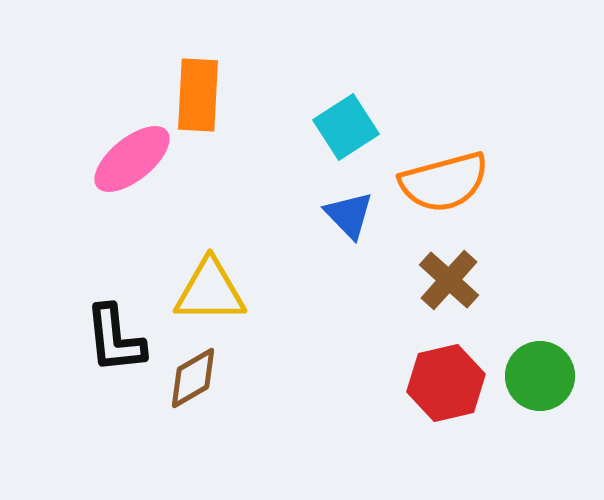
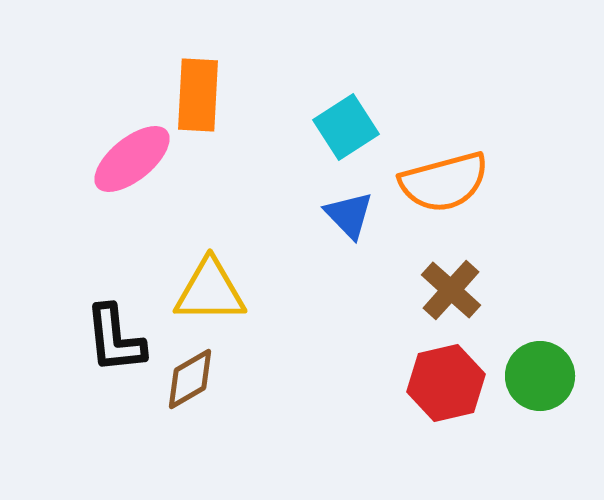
brown cross: moved 2 px right, 10 px down
brown diamond: moved 3 px left, 1 px down
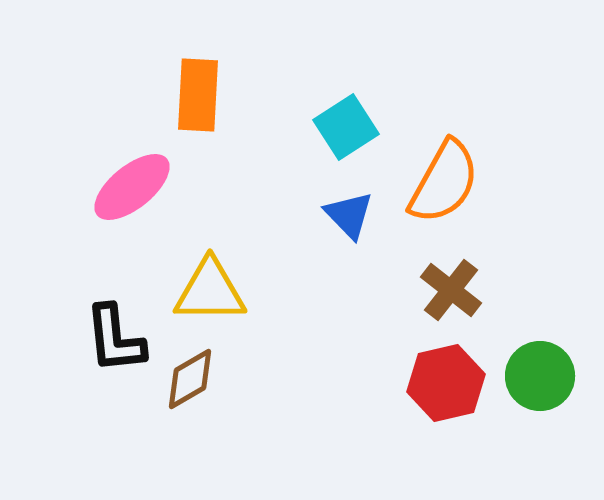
pink ellipse: moved 28 px down
orange semicircle: rotated 46 degrees counterclockwise
brown cross: rotated 4 degrees counterclockwise
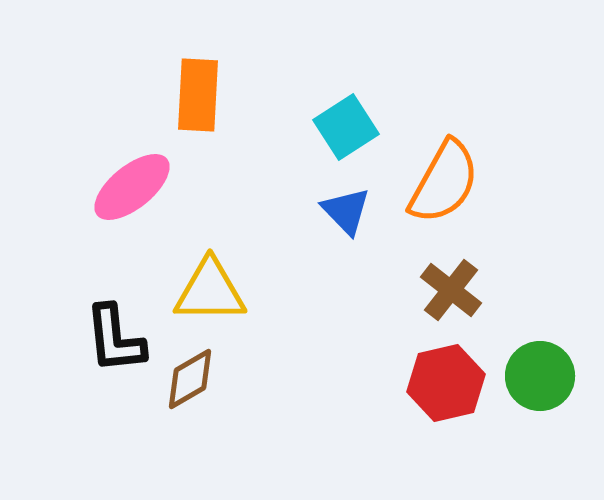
blue triangle: moved 3 px left, 4 px up
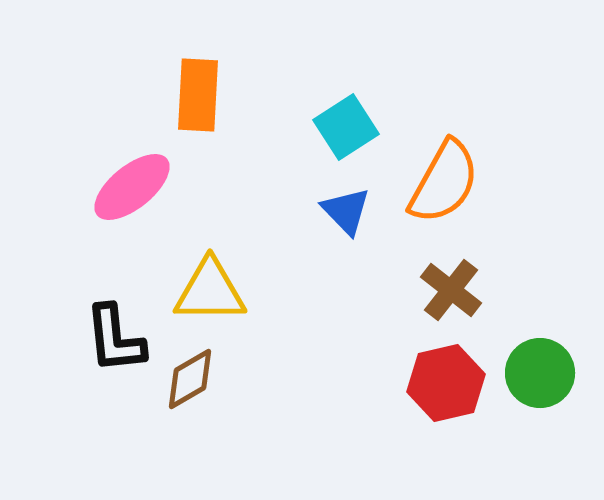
green circle: moved 3 px up
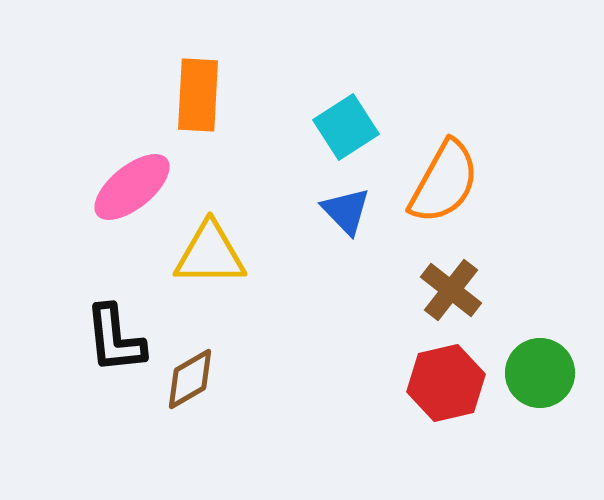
yellow triangle: moved 37 px up
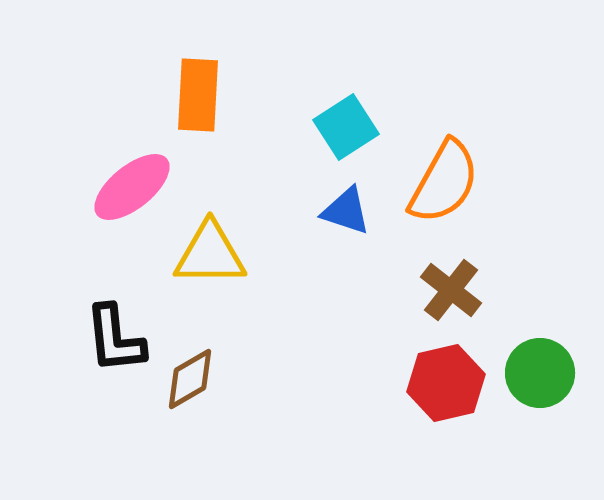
blue triangle: rotated 28 degrees counterclockwise
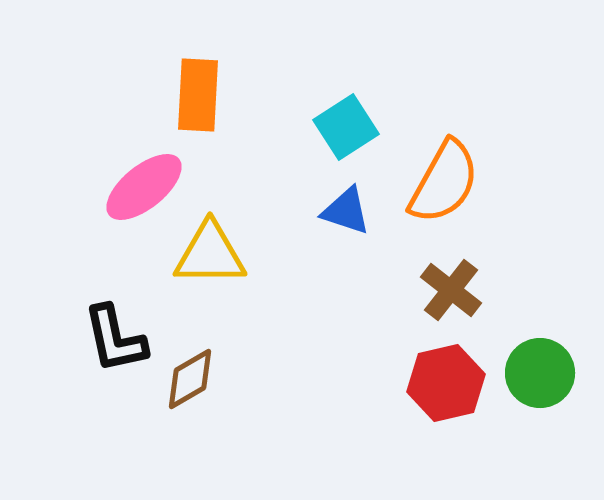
pink ellipse: moved 12 px right
black L-shape: rotated 6 degrees counterclockwise
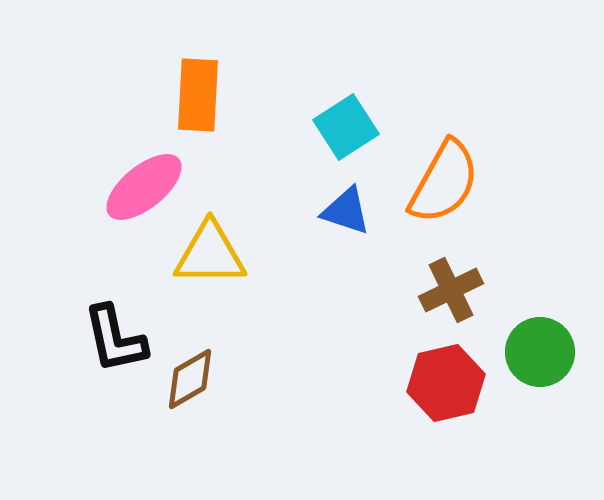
brown cross: rotated 26 degrees clockwise
green circle: moved 21 px up
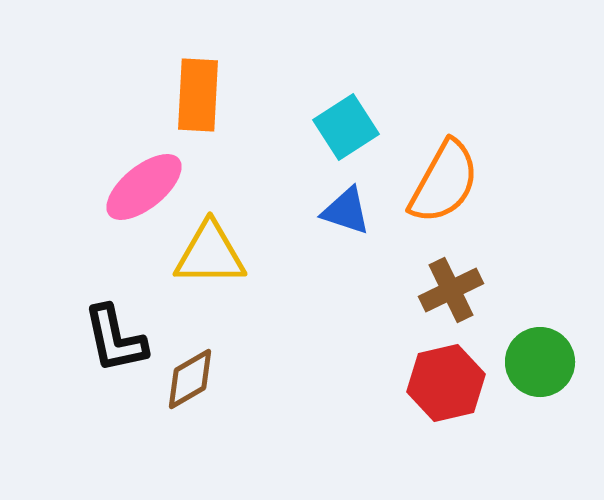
green circle: moved 10 px down
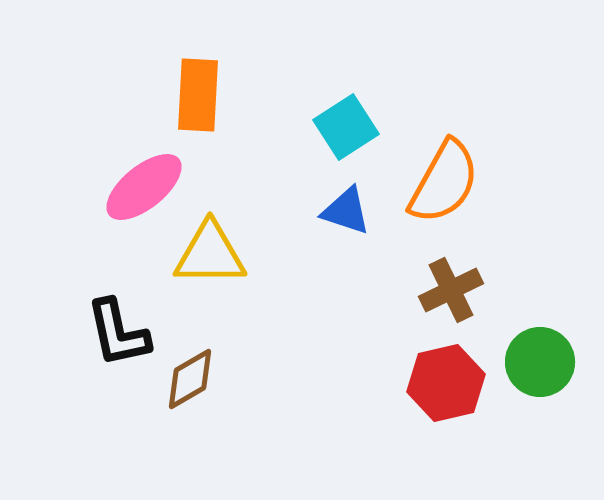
black L-shape: moved 3 px right, 6 px up
